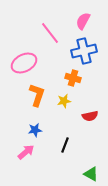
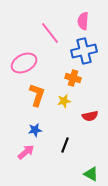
pink semicircle: rotated 24 degrees counterclockwise
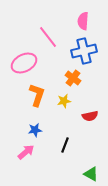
pink line: moved 2 px left, 4 px down
orange cross: rotated 21 degrees clockwise
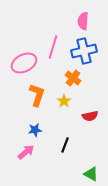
pink line: moved 5 px right, 10 px down; rotated 55 degrees clockwise
yellow star: rotated 24 degrees counterclockwise
